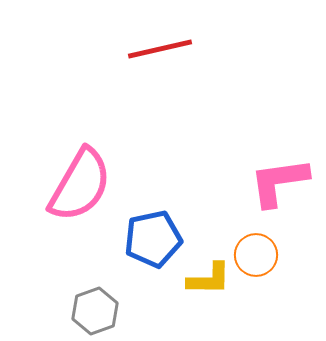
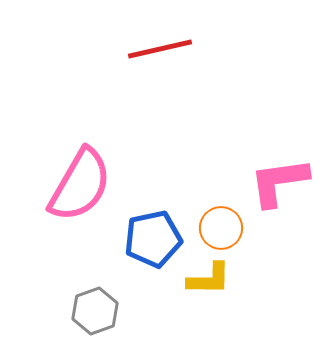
orange circle: moved 35 px left, 27 px up
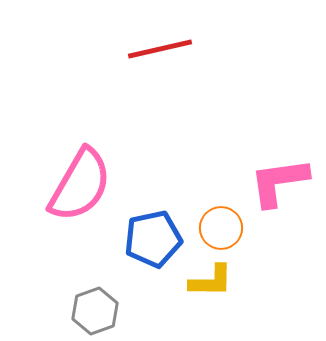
yellow L-shape: moved 2 px right, 2 px down
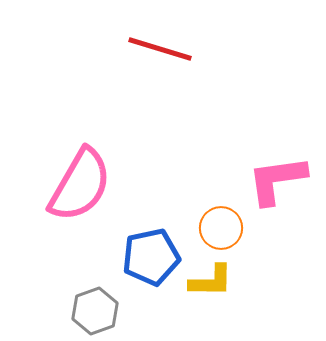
red line: rotated 30 degrees clockwise
pink L-shape: moved 2 px left, 2 px up
blue pentagon: moved 2 px left, 18 px down
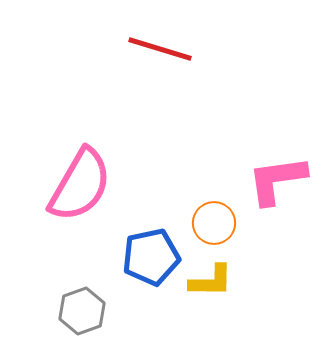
orange circle: moved 7 px left, 5 px up
gray hexagon: moved 13 px left
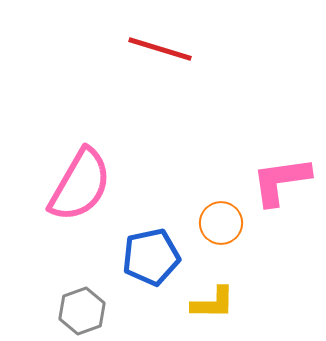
pink L-shape: moved 4 px right, 1 px down
orange circle: moved 7 px right
yellow L-shape: moved 2 px right, 22 px down
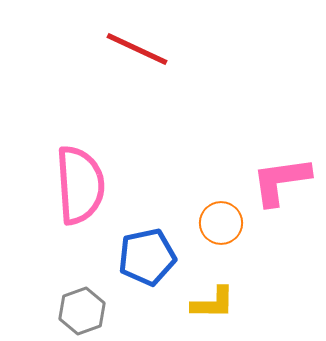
red line: moved 23 px left; rotated 8 degrees clockwise
pink semicircle: rotated 34 degrees counterclockwise
blue pentagon: moved 4 px left
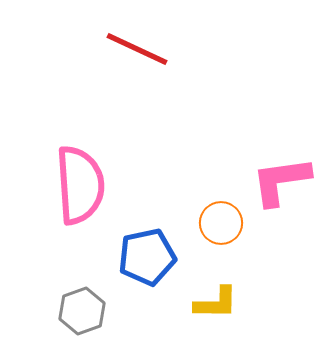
yellow L-shape: moved 3 px right
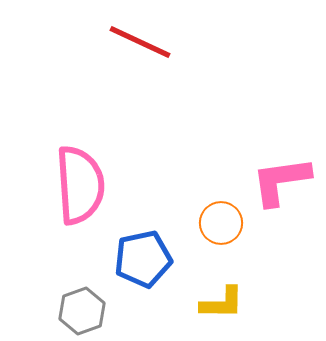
red line: moved 3 px right, 7 px up
blue pentagon: moved 4 px left, 2 px down
yellow L-shape: moved 6 px right
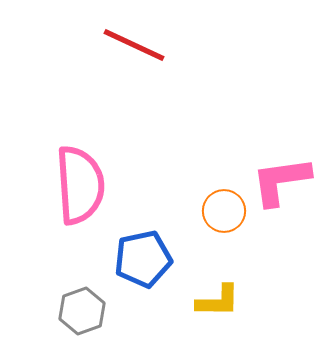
red line: moved 6 px left, 3 px down
orange circle: moved 3 px right, 12 px up
yellow L-shape: moved 4 px left, 2 px up
